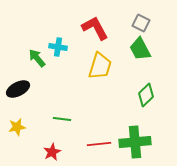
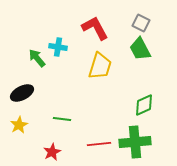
black ellipse: moved 4 px right, 4 px down
green diamond: moved 2 px left, 10 px down; rotated 20 degrees clockwise
yellow star: moved 2 px right, 2 px up; rotated 18 degrees counterclockwise
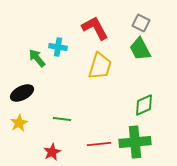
yellow star: moved 2 px up
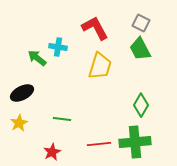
green arrow: rotated 12 degrees counterclockwise
green diamond: moved 3 px left; rotated 35 degrees counterclockwise
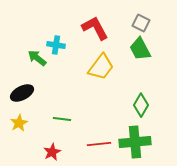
cyan cross: moved 2 px left, 2 px up
yellow trapezoid: moved 1 px right, 1 px down; rotated 20 degrees clockwise
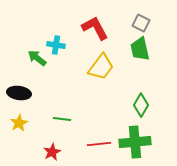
green trapezoid: rotated 15 degrees clockwise
black ellipse: moved 3 px left; rotated 35 degrees clockwise
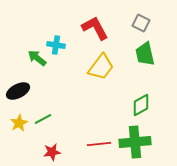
green trapezoid: moved 5 px right, 5 px down
black ellipse: moved 1 px left, 2 px up; rotated 35 degrees counterclockwise
green diamond: rotated 30 degrees clockwise
green line: moved 19 px left; rotated 36 degrees counterclockwise
red star: rotated 18 degrees clockwise
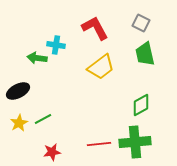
green arrow: rotated 30 degrees counterclockwise
yellow trapezoid: rotated 16 degrees clockwise
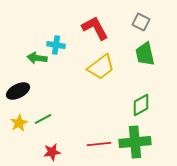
gray square: moved 1 px up
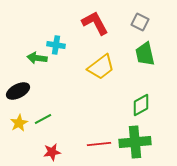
gray square: moved 1 px left
red L-shape: moved 5 px up
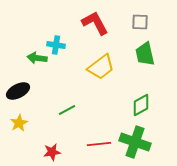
gray square: rotated 24 degrees counterclockwise
green line: moved 24 px right, 9 px up
green cross: rotated 24 degrees clockwise
